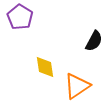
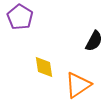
yellow diamond: moved 1 px left
orange triangle: moved 1 px right, 1 px up
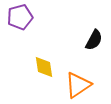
purple pentagon: rotated 25 degrees clockwise
black semicircle: moved 1 px up
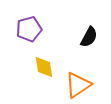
purple pentagon: moved 9 px right, 12 px down
black semicircle: moved 5 px left, 3 px up
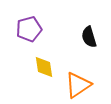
black semicircle: rotated 135 degrees clockwise
